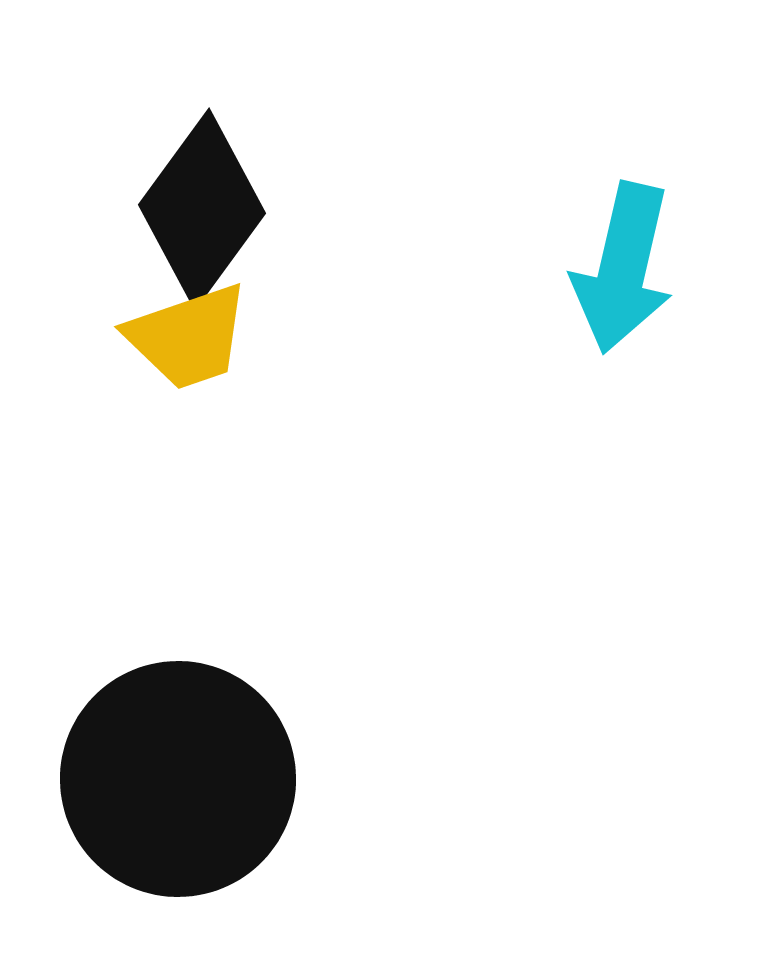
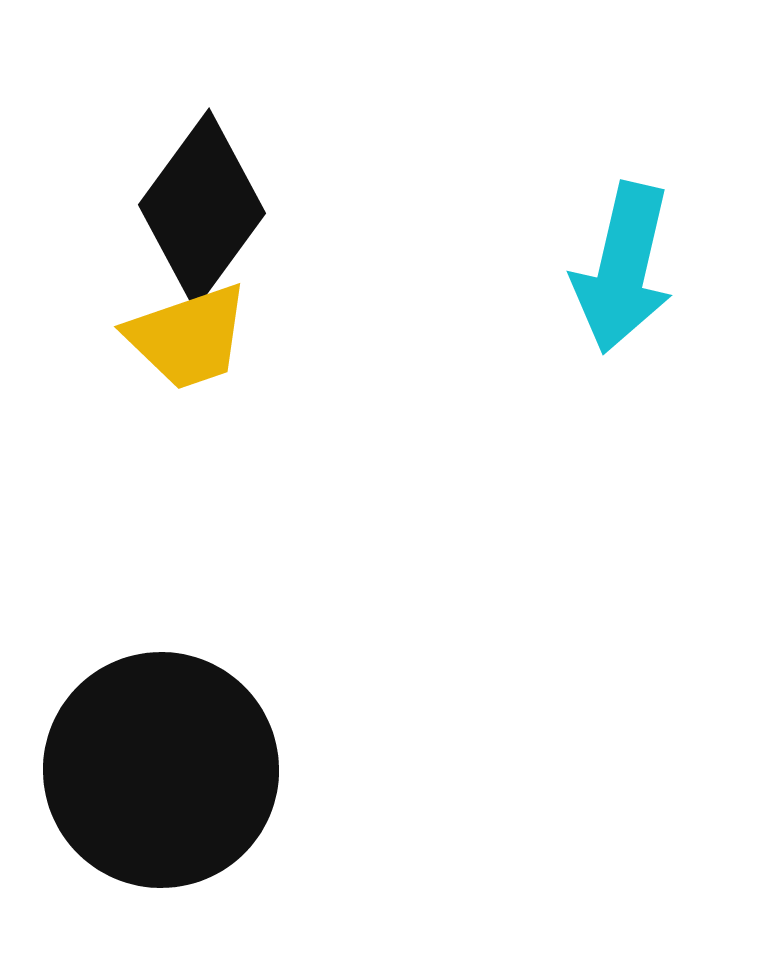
black circle: moved 17 px left, 9 px up
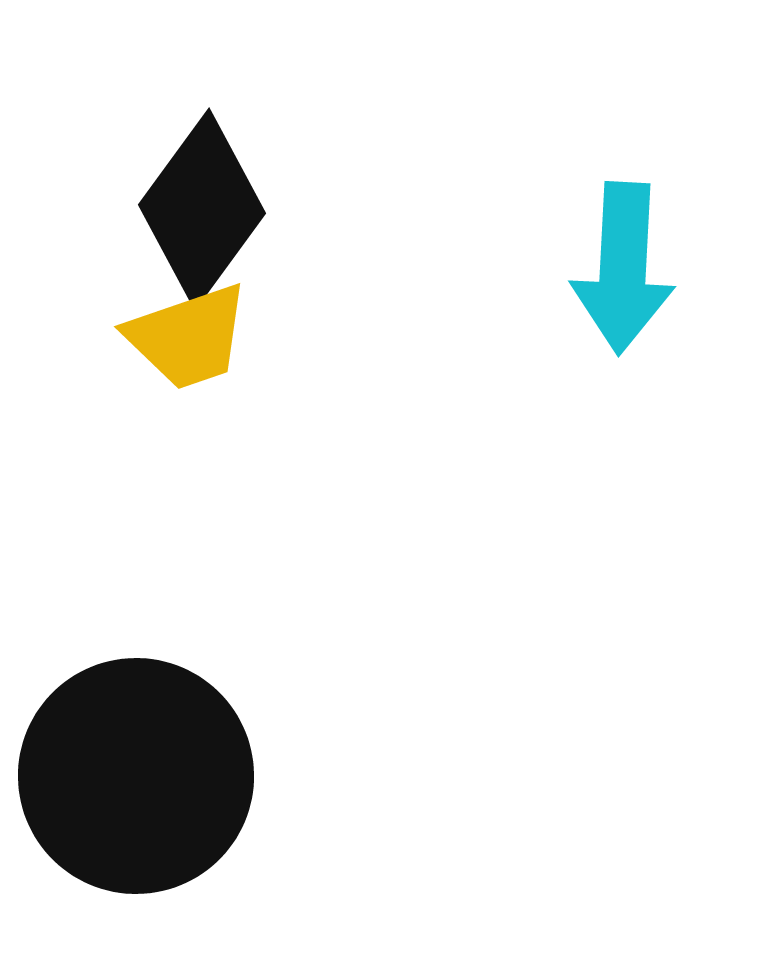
cyan arrow: rotated 10 degrees counterclockwise
black circle: moved 25 px left, 6 px down
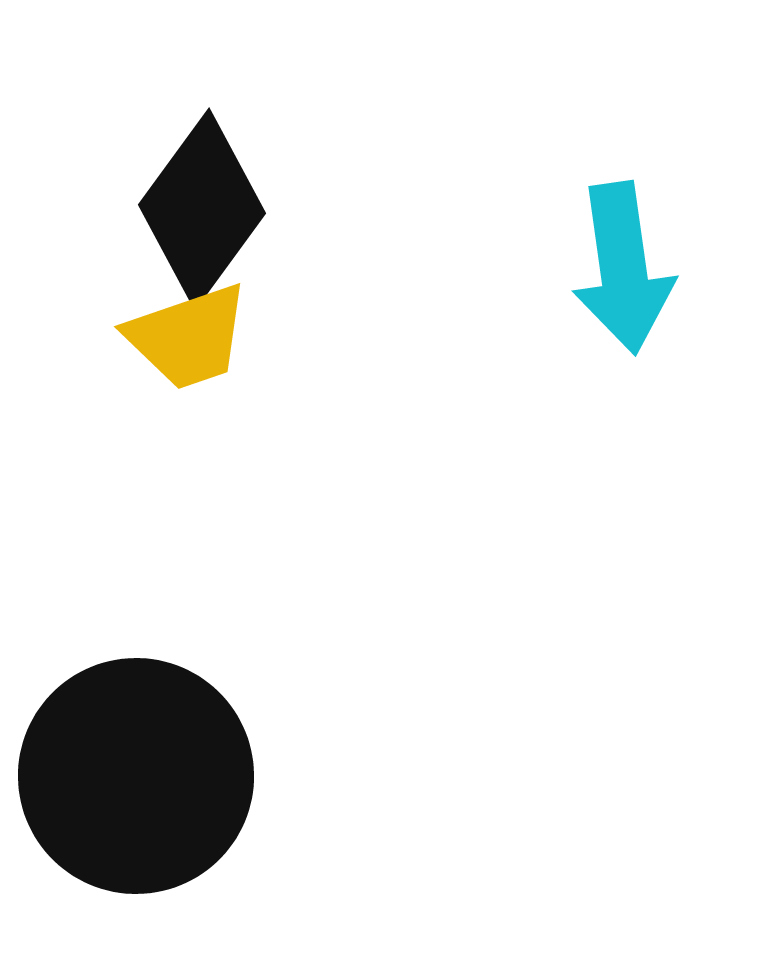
cyan arrow: rotated 11 degrees counterclockwise
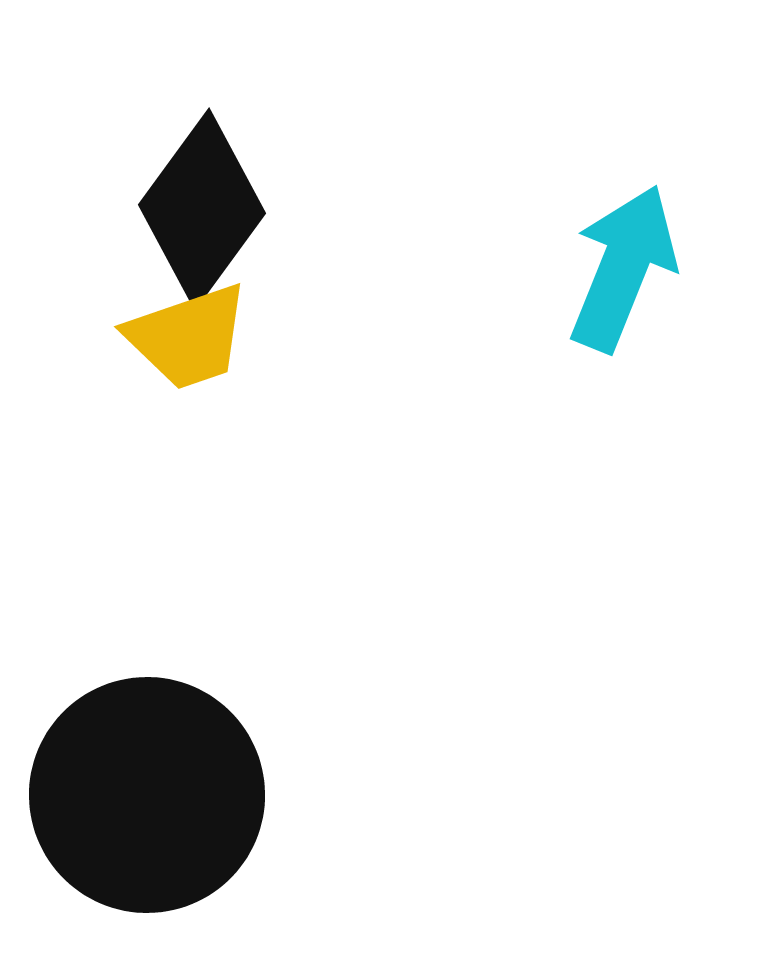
cyan arrow: rotated 150 degrees counterclockwise
black circle: moved 11 px right, 19 px down
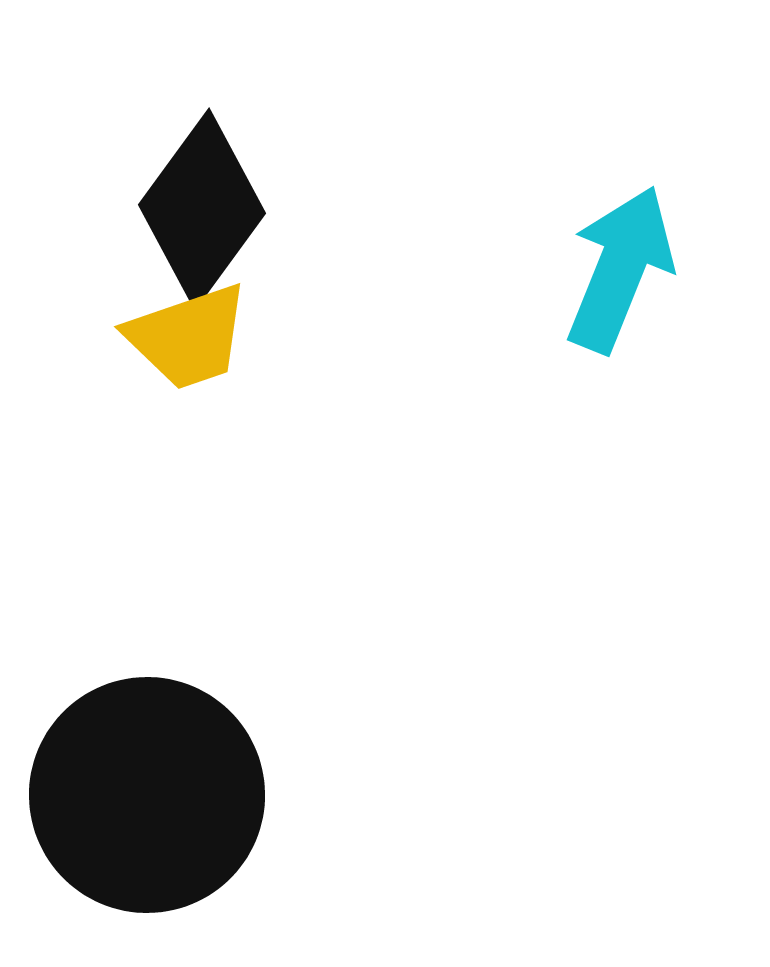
cyan arrow: moved 3 px left, 1 px down
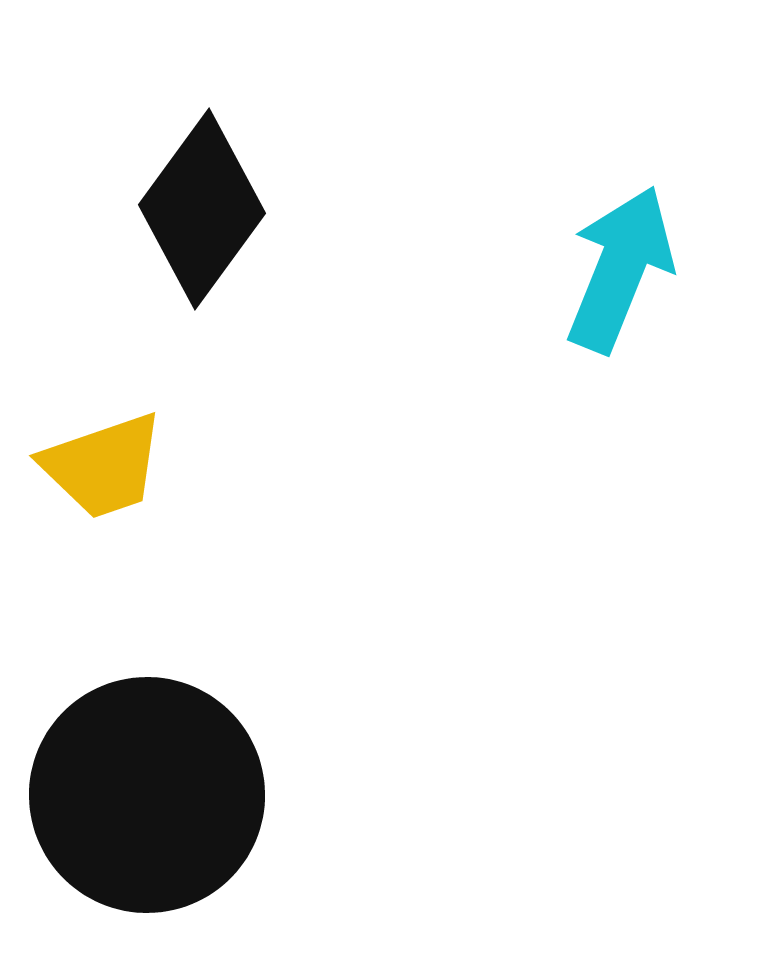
yellow trapezoid: moved 85 px left, 129 px down
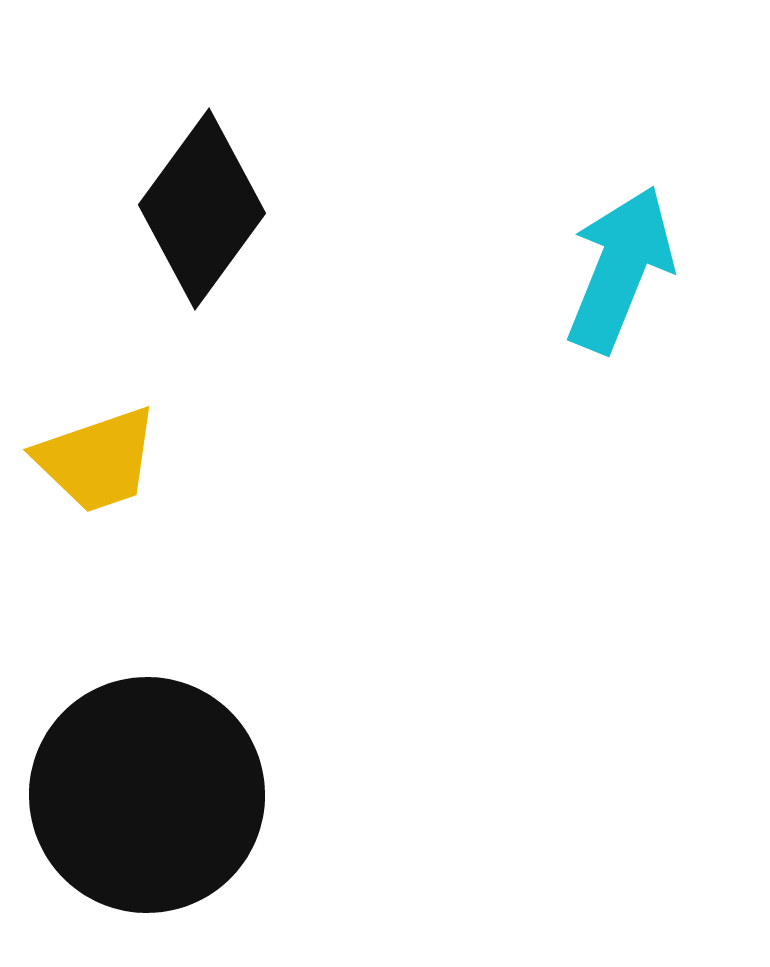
yellow trapezoid: moved 6 px left, 6 px up
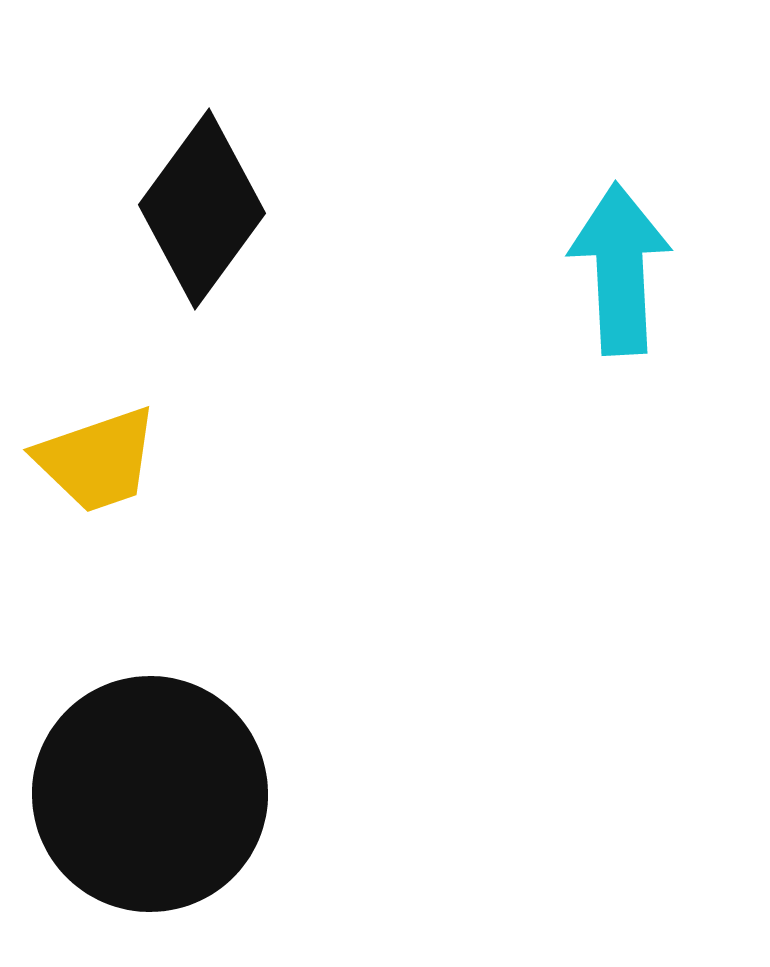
cyan arrow: rotated 25 degrees counterclockwise
black circle: moved 3 px right, 1 px up
